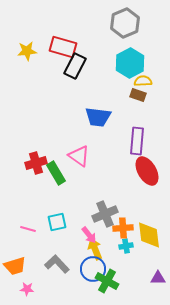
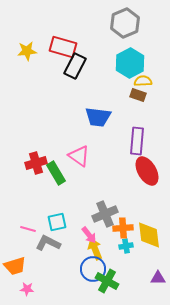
gray L-shape: moved 9 px left, 21 px up; rotated 20 degrees counterclockwise
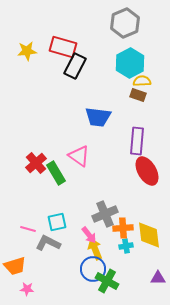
yellow semicircle: moved 1 px left
red cross: rotated 25 degrees counterclockwise
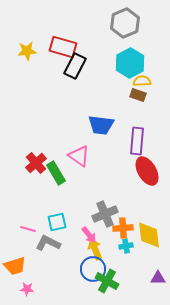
blue trapezoid: moved 3 px right, 8 px down
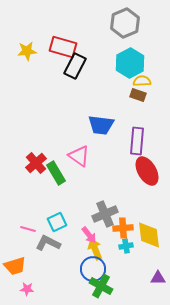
cyan square: rotated 12 degrees counterclockwise
green cross: moved 6 px left, 5 px down
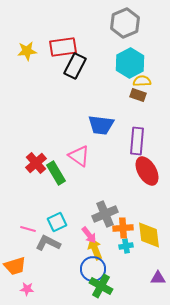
red rectangle: rotated 24 degrees counterclockwise
